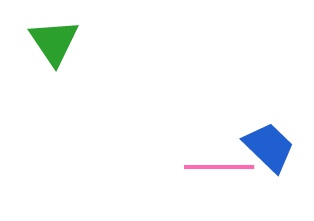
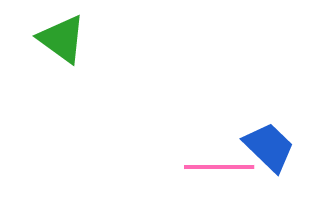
green triangle: moved 8 px right, 3 px up; rotated 20 degrees counterclockwise
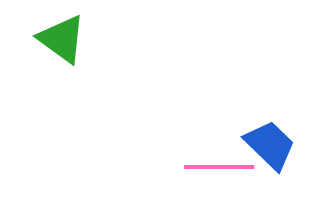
blue trapezoid: moved 1 px right, 2 px up
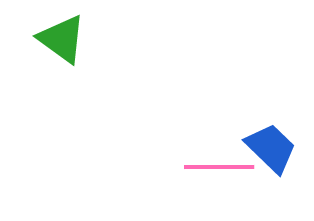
blue trapezoid: moved 1 px right, 3 px down
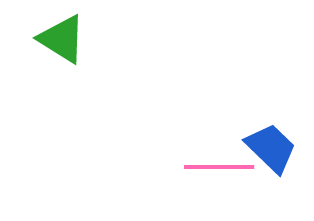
green triangle: rotated 4 degrees counterclockwise
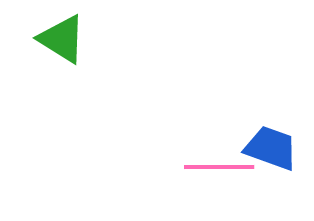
blue trapezoid: rotated 24 degrees counterclockwise
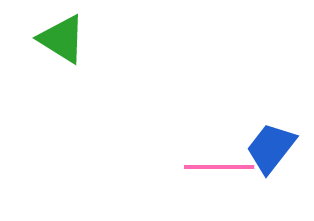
blue trapezoid: rotated 72 degrees counterclockwise
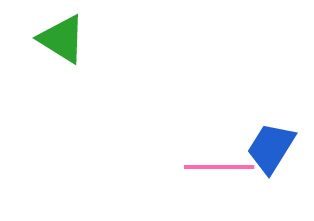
blue trapezoid: rotated 6 degrees counterclockwise
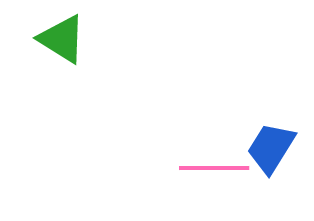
pink line: moved 5 px left, 1 px down
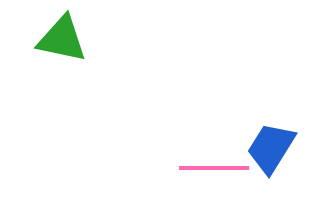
green triangle: rotated 20 degrees counterclockwise
